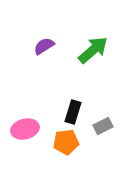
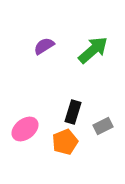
pink ellipse: rotated 24 degrees counterclockwise
orange pentagon: moved 1 px left; rotated 15 degrees counterclockwise
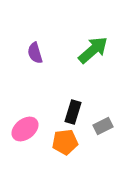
purple semicircle: moved 9 px left, 7 px down; rotated 75 degrees counterclockwise
orange pentagon: rotated 15 degrees clockwise
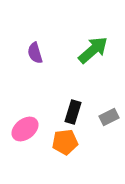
gray rectangle: moved 6 px right, 9 px up
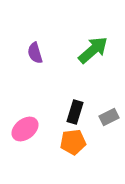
black rectangle: moved 2 px right
orange pentagon: moved 8 px right
